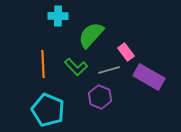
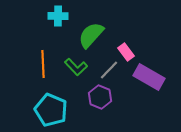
gray line: rotated 30 degrees counterclockwise
cyan pentagon: moved 3 px right
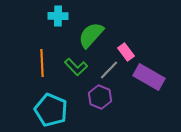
orange line: moved 1 px left, 1 px up
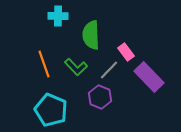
green semicircle: rotated 44 degrees counterclockwise
orange line: moved 2 px right, 1 px down; rotated 16 degrees counterclockwise
purple rectangle: rotated 16 degrees clockwise
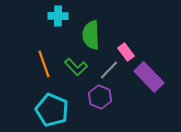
cyan pentagon: moved 1 px right
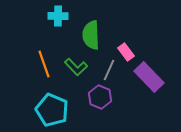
gray line: rotated 20 degrees counterclockwise
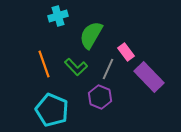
cyan cross: rotated 18 degrees counterclockwise
green semicircle: rotated 32 degrees clockwise
gray line: moved 1 px left, 1 px up
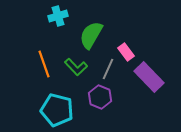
cyan pentagon: moved 5 px right; rotated 8 degrees counterclockwise
